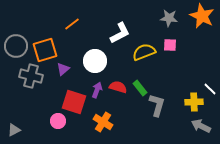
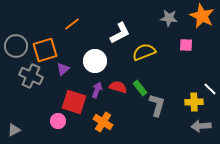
pink square: moved 16 px right
gray cross: rotated 10 degrees clockwise
gray arrow: rotated 30 degrees counterclockwise
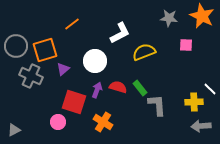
gray L-shape: rotated 20 degrees counterclockwise
pink circle: moved 1 px down
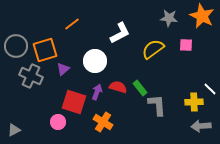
yellow semicircle: moved 9 px right, 3 px up; rotated 15 degrees counterclockwise
purple arrow: moved 2 px down
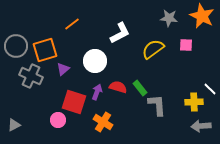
pink circle: moved 2 px up
gray triangle: moved 5 px up
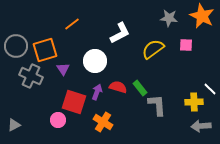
purple triangle: rotated 24 degrees counterclockwise
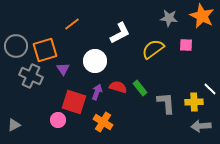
gray L-shape: moved 9 px right, 2 px up
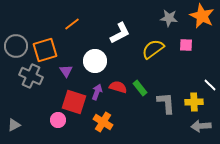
purple triangle: moved 3 px right, 2 px down
white line: moved 4 px up
